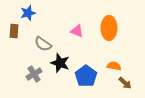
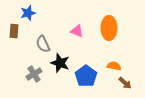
gray semicircle: rotated 30 degrees clockwise
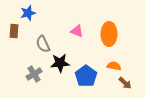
orange ellipse: moved 6 px down
black star: rotated 24 degrees counterclockwise
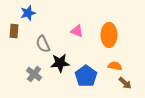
orange ellipse: moved 1 px down
orange semicircle: moved 1 px right
gray cross: rotated 21 degrees counterclockwise
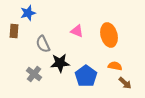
orange ellipse: rotated 15 degrees counterclockwise
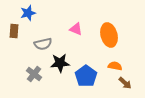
pink triangle: moved 1 px left, 2 px up
gray semicircle: rotated 78 degrees counterclockwise
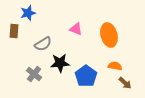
gray semicircle: rotated 18 degrees counterclockwise
